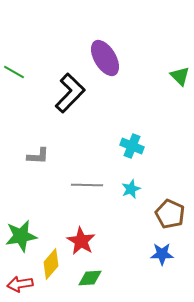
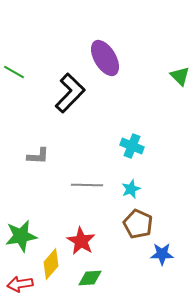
brown pentagon: moved 32 px left, 10 px down
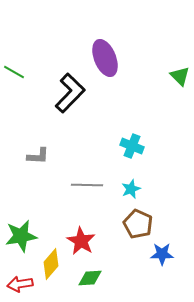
purple ellipse: rotated 9 degrees clockwise
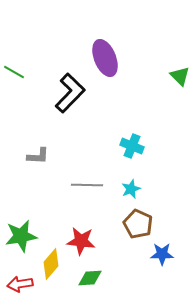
red star: rotated 24 degrees counterclockwise
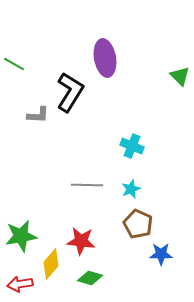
purple ellipse: rotated 12 degrees clockwise
green line: moved 8 px up
black L-shape: moved 1 px up; rotated 12 degrees counterclockwise
gray L-shape: moved 41 px up
blue star: moved 1 px left
green diamond: rotated 20 degrees clockwise
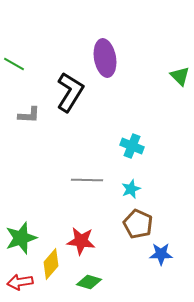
gray L-shape: moved 9 px left
gray line: moved 5 px up
green star: moved 2 px down; rotated 8 degrees counterclockwise
green diamond: moved 1 px left, 4 px down
red arrow: moved 2 px up
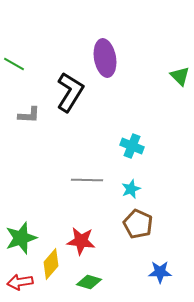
blue star: moved 1 px left, 18 px down
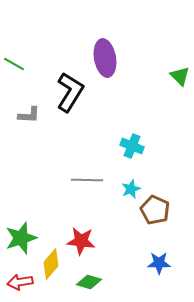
brown pentagon: moved 17 px right, 14 px up
blue star: moved 1 px left, 9 px up
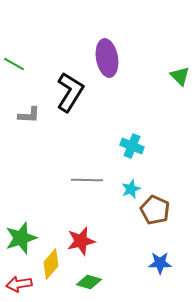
purple ellipse: moved 2 px right
red star: rotated 20 degrees counterclockwise
blue star: moved 1 px right
red arrow: moved 1 px left, 2 px down
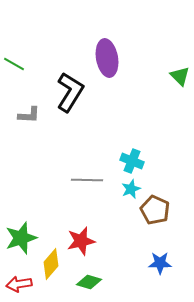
cyan cross: moved 15 px down
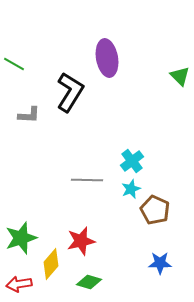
cyan cross: rotated 30 degrees clockwise
